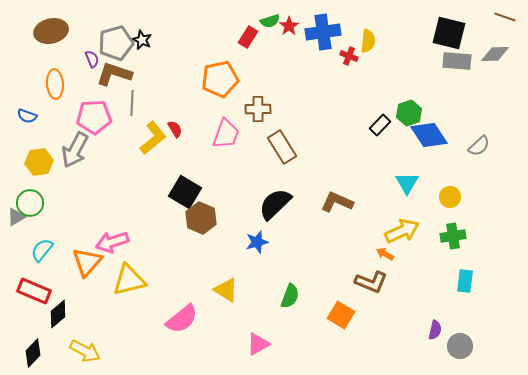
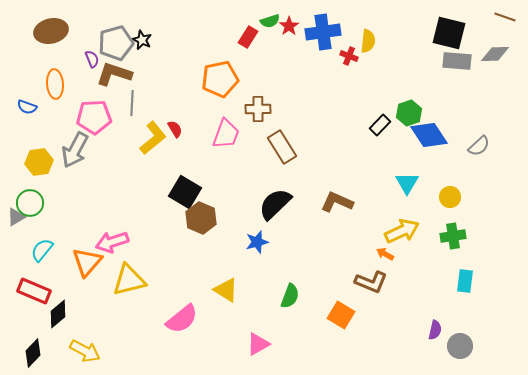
blue semicircle at (27, 116): moved 9 px up
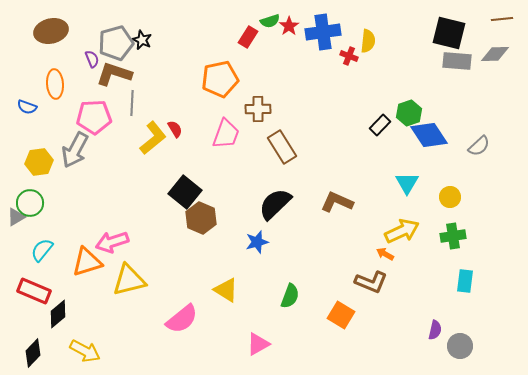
brown line at (505, 17): moved 3 px left, 2 px down; rotated 25 degrees counterclockwise
black square at (185, 192): rotated 8 degrees clockwise
orange triangle at (87, 262): rotated 32 degrees clockwise
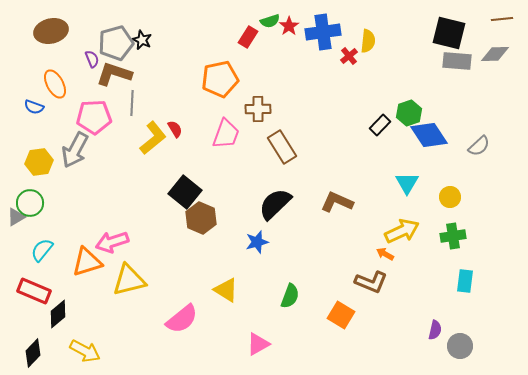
red cross at (349, 56): rotated 30 degrees clockwise
orange ellipse at (55, 84): rotated 24 degrees counterclockwise
blue semicircle at (27, 107): moved 7 px right
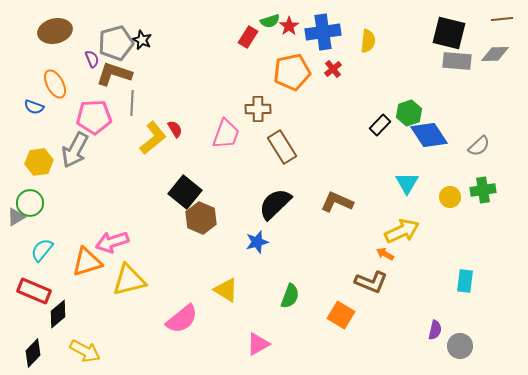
brown ellipse at (51, 31): moved 4 px right
red cross at (349, 56): moved 16 px left, 13 px down
orange pentagon at (220, 79): moved 72 px right, 7 px up
green cross at (453, 236): moved 30 px right, 46 px up
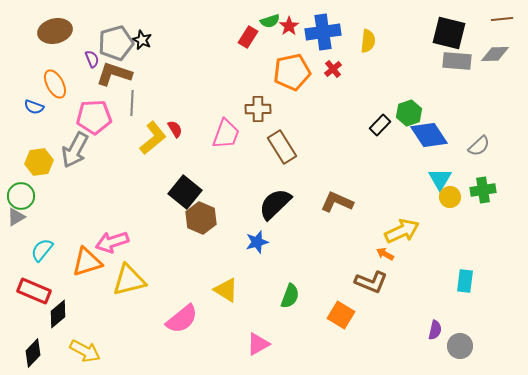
cyan triangle at (407, 183): moved 33 px right, 4 px up
green circle at (30, 203): moved 9 px left, 7 px up
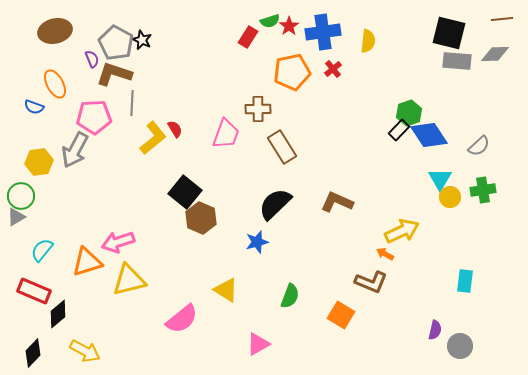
gray pentagon at (116, 43): rotated 28 degrees counterclockwise
black rectangle at (380, 125): moved 19 px right, 5 px down
pink arrow at (112, 242): moved 6 px right
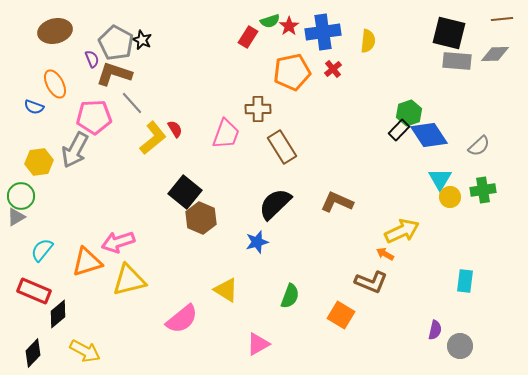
gray line at (132, 103): rotated 45 degrees counterclockwise
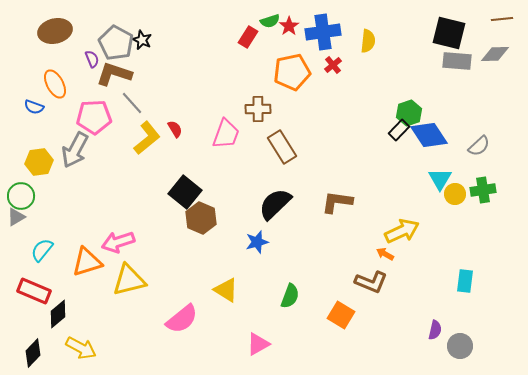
red cross at (333, 69): moved 4 px up
yellow L-shape at (153, 138): moved 6 px left
yellow circle at (450, 197): moved 5 px right, 3 px up
brown L-shape at (337, 202): rotated 16 degrees counterclockwise
yellow arrow at (85, 351): moved 4 px left, 3 px up
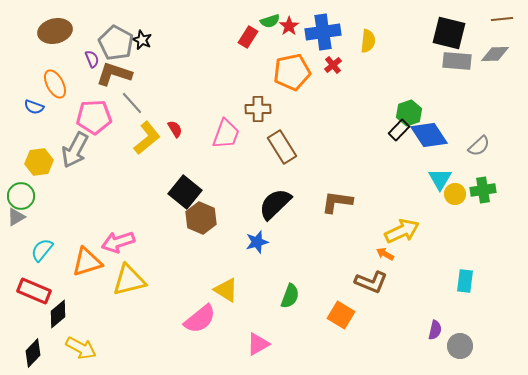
pink semicircle at (182, 319): moved 18 px right
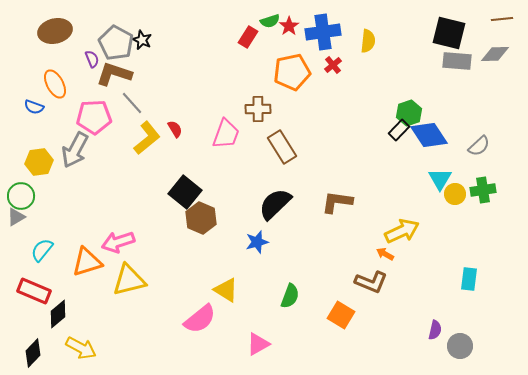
cyan rectangle at (465, 281): moved 4 px right, 2 px up
